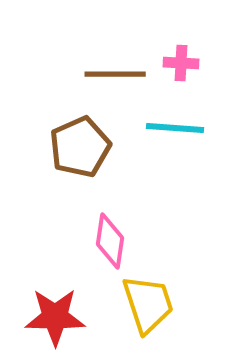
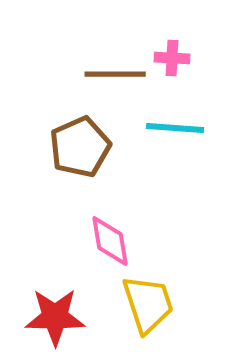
pink cross: moved 9 px left, 5 px up
pink diamond: rotated 18 degrees counterclockwise
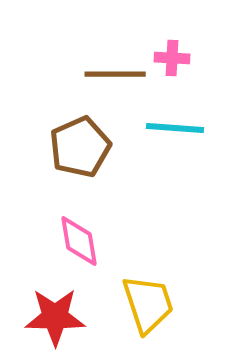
pink diamond: moved 31 px left
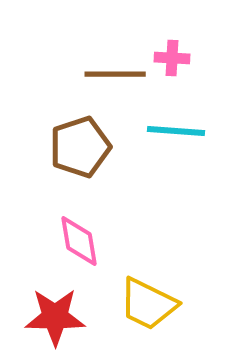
cyan line: moved 1 px right, 3 px down
brown pentagon: rotated 6 degrees clockwise
yellow trapezoid: rotated 134 degrees clockwise
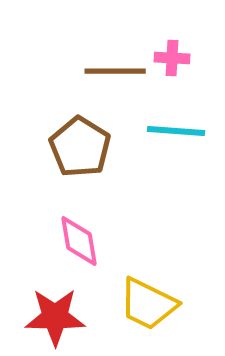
brown line: moved 3 px up
brown pentagon: rotated 22 degrees counterclockwise
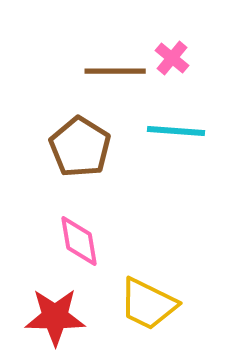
pink cross: rotated 36 degrees clockwise
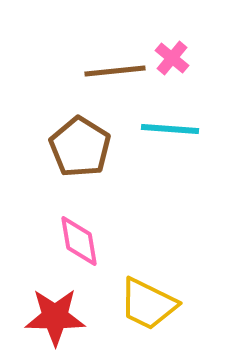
brown line: rotated 6 degrees counterclockwise
cyan line: moved 6 px left, 2 px up
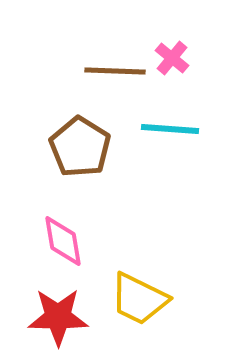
brown line: rotated 8 degrees clockwise
pink diamond: moved 16 px left
yellow trapezoid: moved 9 px left, 5 px up
red star: moved 3 px right
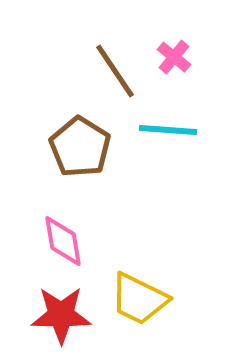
pink cross: moved 2 px right, 1 px up
brown line: rotated 54 degrees clockwise
cyan line: moved 2 px left, 1 px down
red star: moved 3 px right, 2 px up
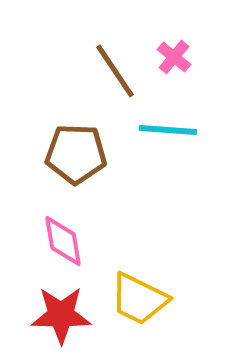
brown pentagon: moved 4 px left, 7 px down; rotated 30 degrees counterclockwise
